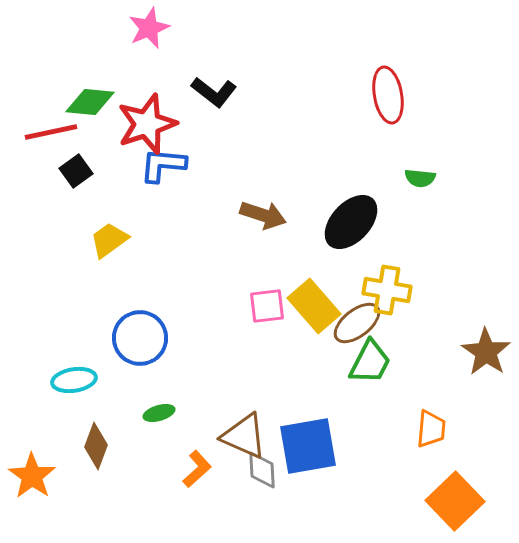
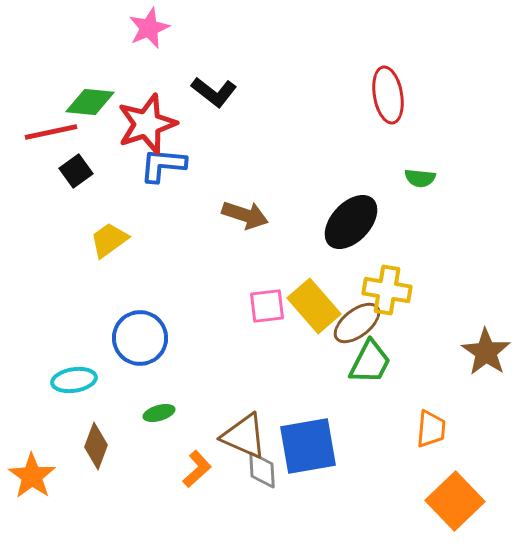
brown arrow: moved 18 px left
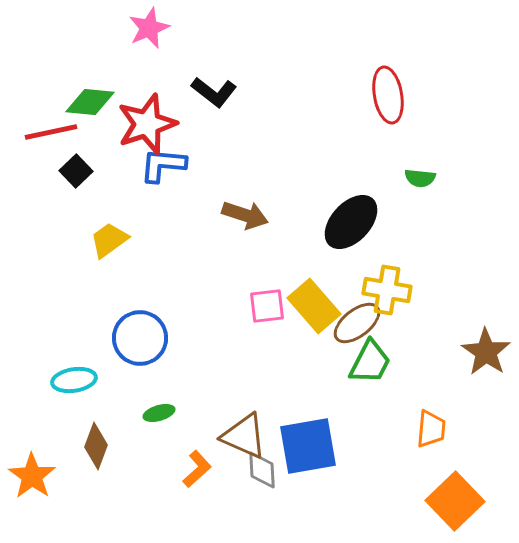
black square: rotated 8 degrees counterclockwise
